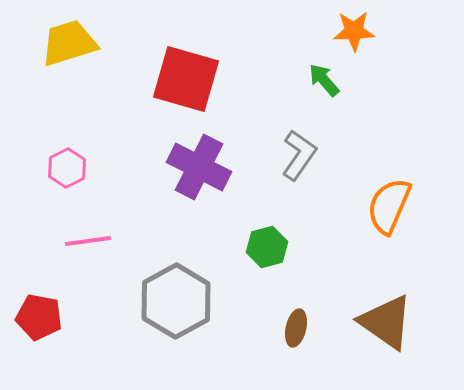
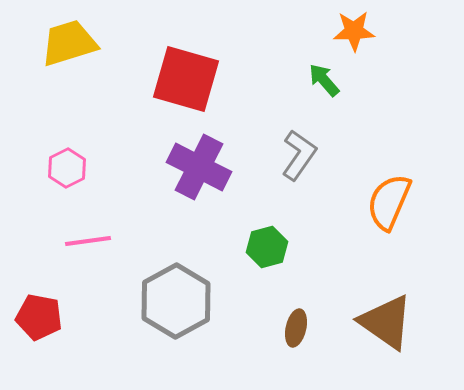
orange semicircle: moved 4 px up
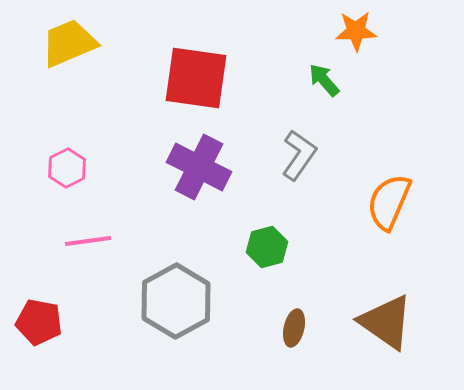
orange star: moved 2 px right
yellow trapezoid: rotated 6 degrees counterclockwise
red square: moved 10 px right, 1 px up; rotated 8 degrees counterclockwise
red pentagon: moved 5 px down
brown ellipse: moved 2 px left
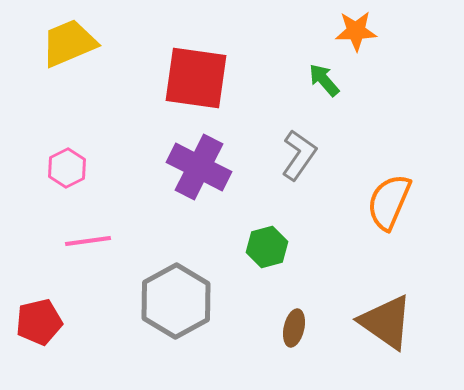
red pentagon: rotated 24 degrees counterclockwise
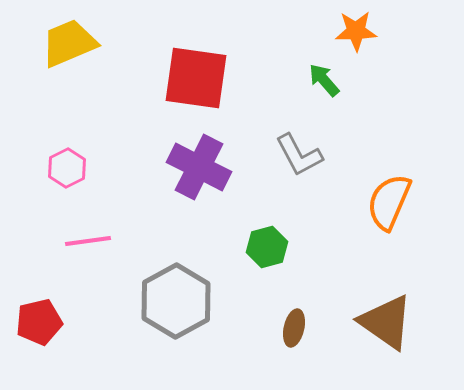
gray L-shape: rotated 117 degrees clockwise
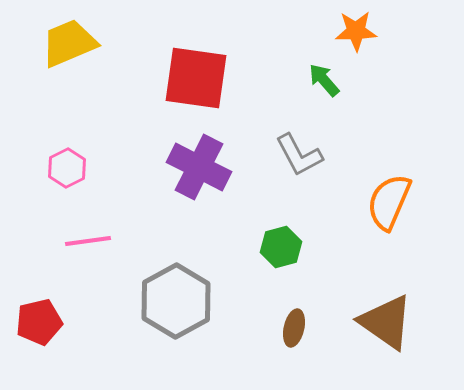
green hexagon: moved 14 px right
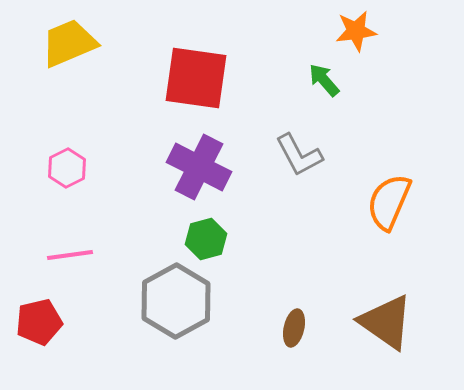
orange star: rotated 6 degrees counterclockwise
pink line: moved 18 px left, 14 px down
green hexagon: moved 75 px left, 8 px up
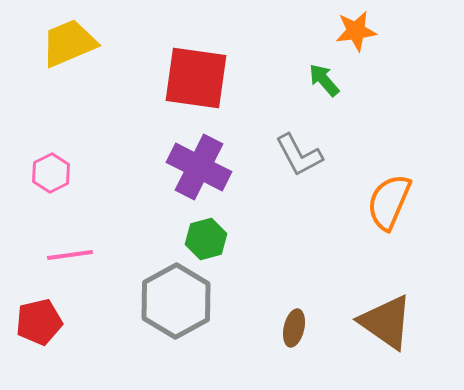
pink hexagon: moved 16 px left, 5 px down
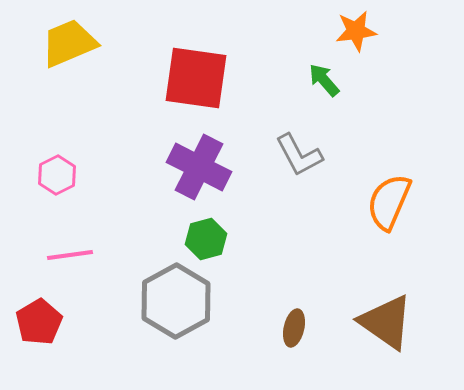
pink hexagon: moved 6 px right, 2 px down
red pentagon: rotated 18 degrees counterclockwise
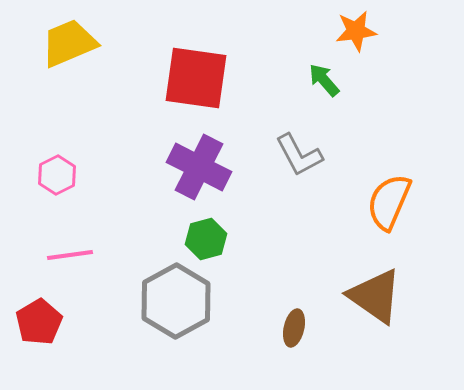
brown triangle: moved 11 px left, 26 px up
